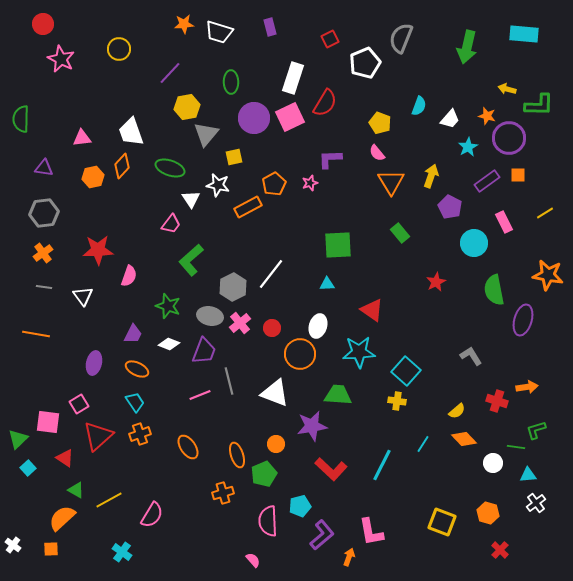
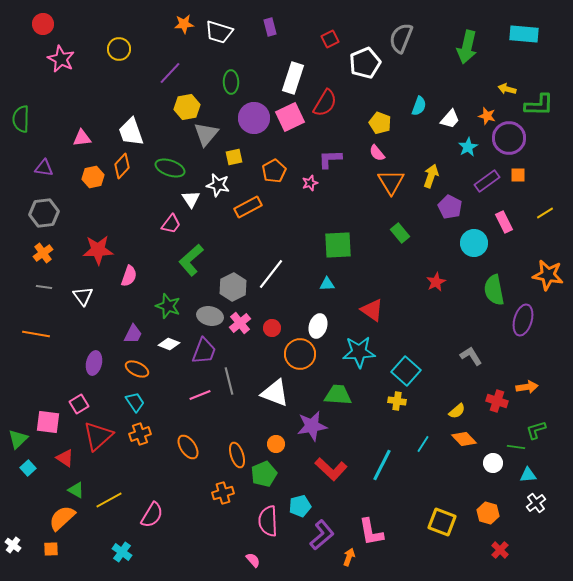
orange pentagon at (274, 184): moved 13 px up
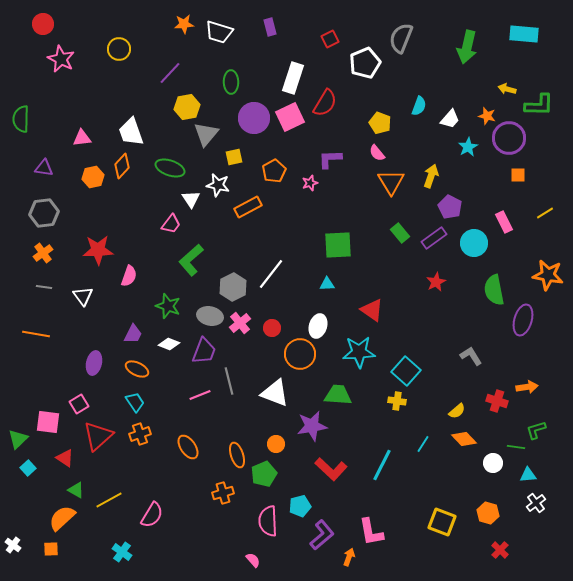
purple rectangle at (487, 181): moved 53 px left, 57 px down
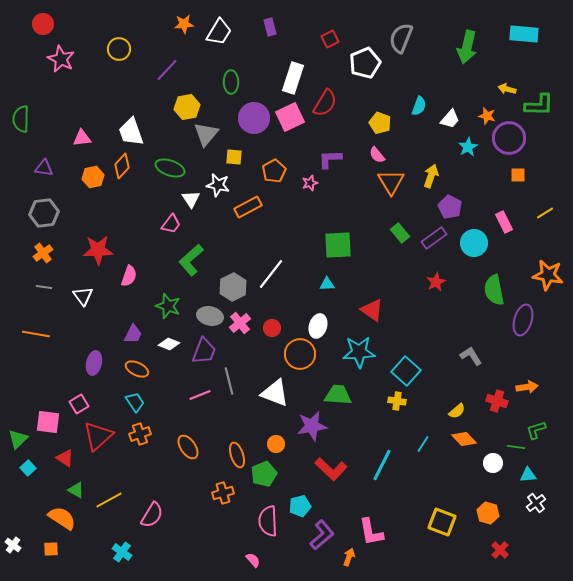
white trapezoid at (219, 32): rotated 76 degrees counterclockwise
purple line at (170, 73): moved 3 px left, 3 px up
pink semicircle at (377, 153): moved 2 px down
yellow square at (234, 157): rotated 18 degrees clockwise
orange semicircle at (62, 518): rotated 76 degrees clockwise
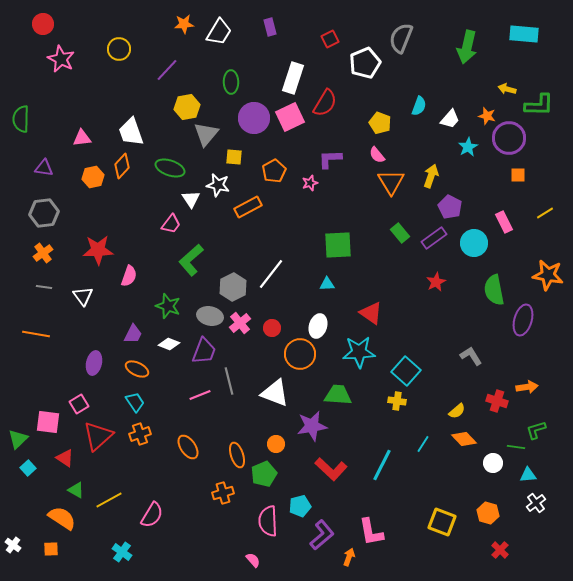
red triangle at (372, 310): moved 1 px left, 3 px down
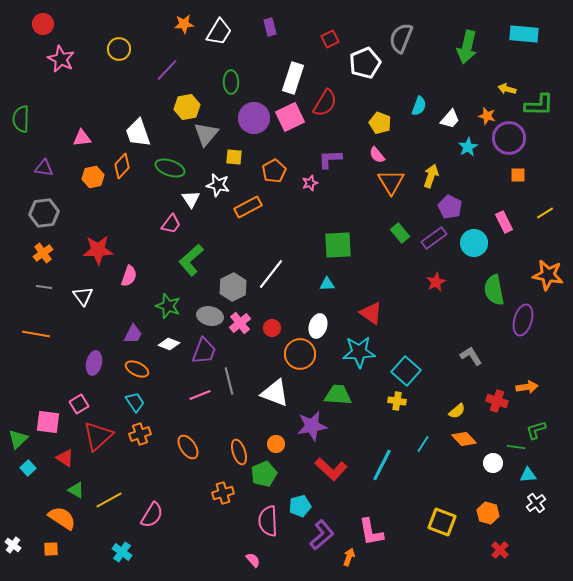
white trapezoid at (131, 132): moved 7 px right, 1 px down
orange ellipse at (237, 455): moved 2 px right, 3 px up
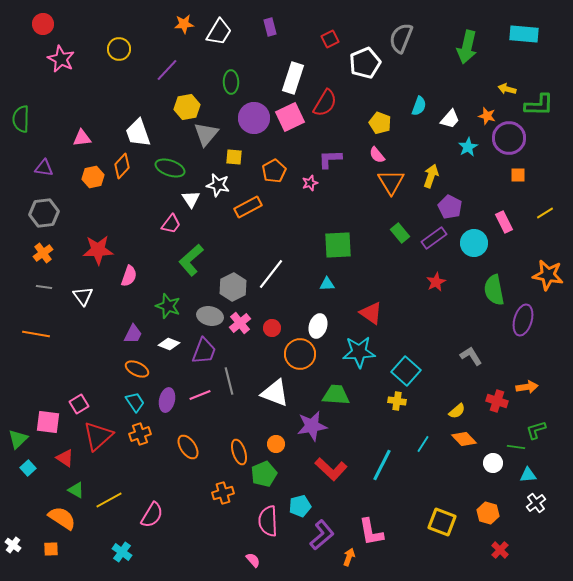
purple ellipse at (94, 363): moved 73 px right, 37 px down
green trapezoid at (338, 395): moved 2 px left
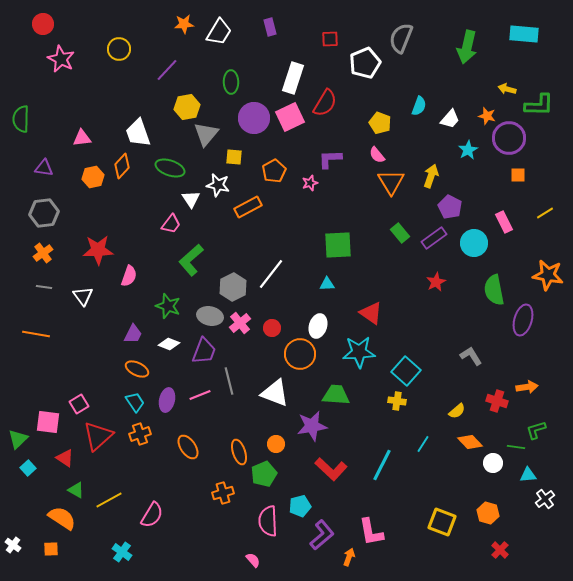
red square at (330, 39): rotated 24 degrees clockwise
cyan star at (468, 147): moved 3 px down
orange diamond at (464, 439): moved 6 px right, 3 px down
white cross at (536, 503): moved 9 px right, 4 px up
